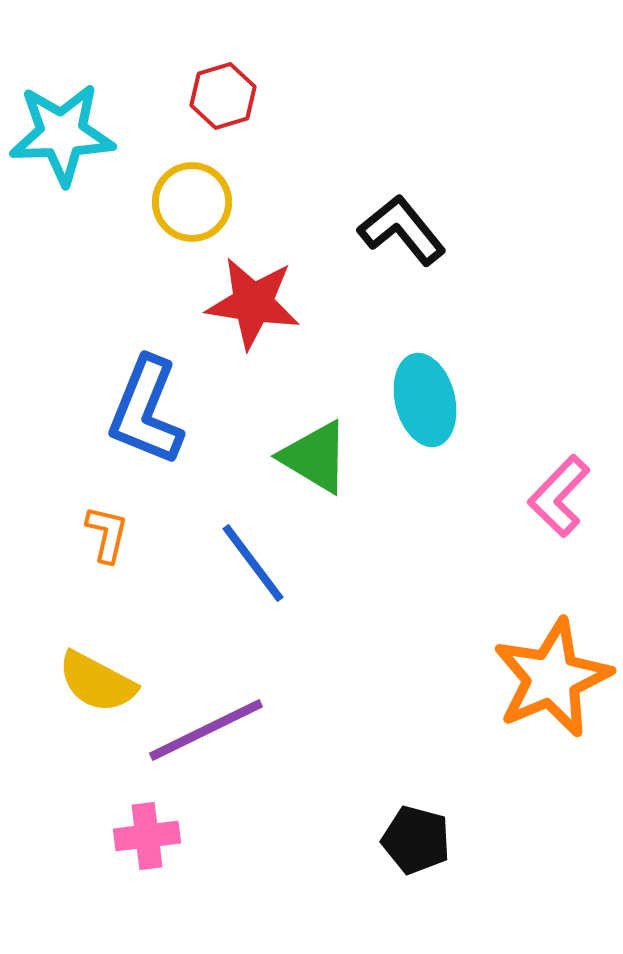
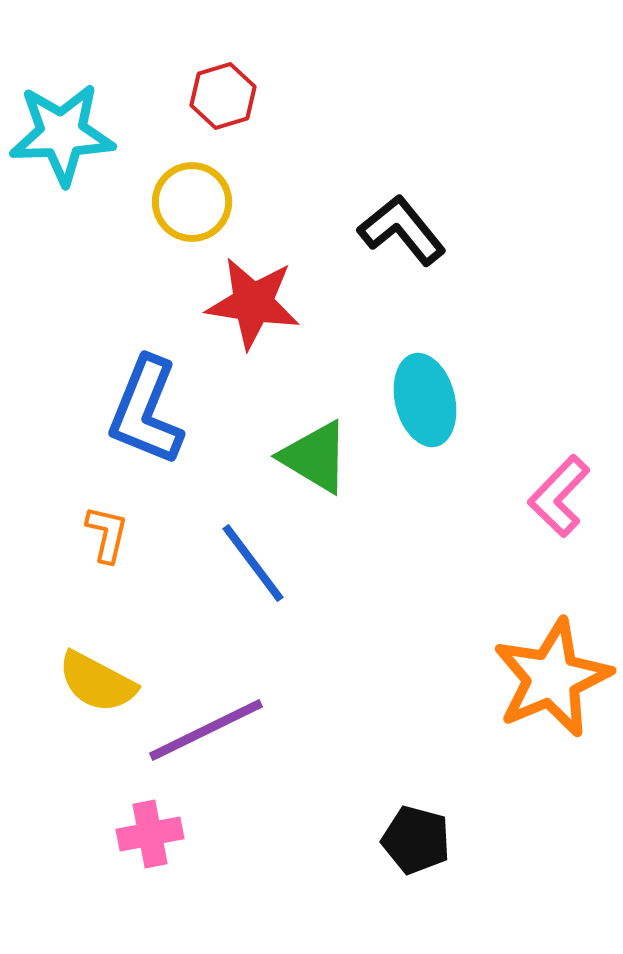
pink cross: moved 3 px right, 2 px up; rotated 4 degrees counterclockwise
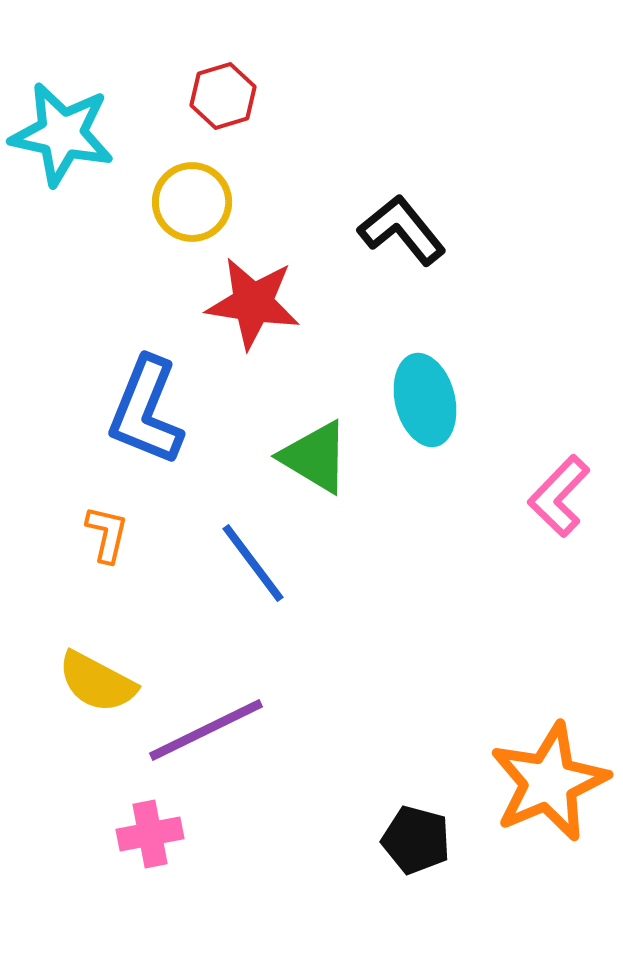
cyan star: rotated 14 degrees clockwise
orange star: moved 3 px left, 104 px down
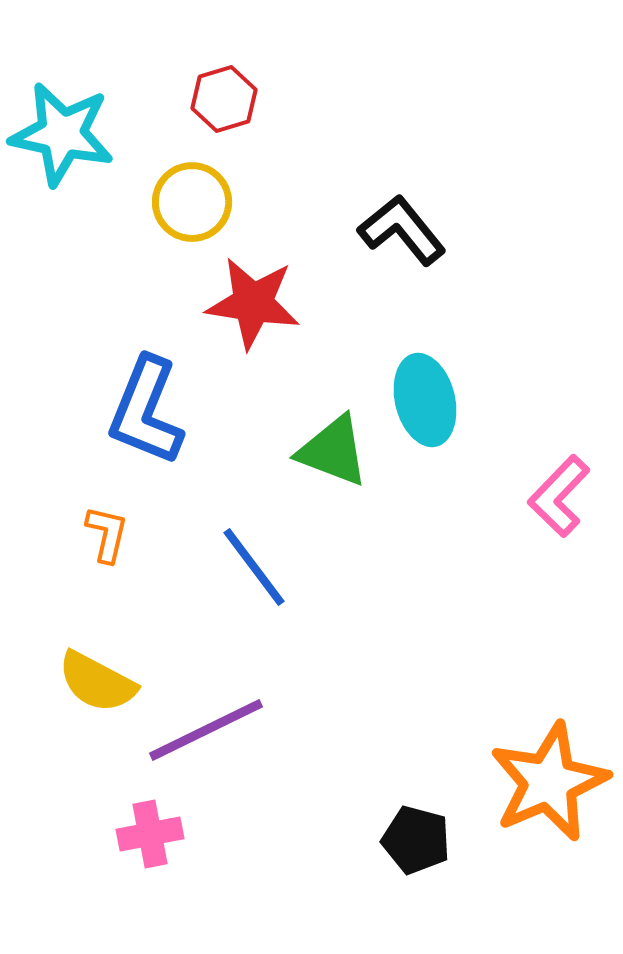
red hexagon: moved 1 px right, 3 px down
green triangle: moved 18 px right, 6 px up; rotated 10 degrees counterclockwise
blue line: moved 1 px right, 4 px down
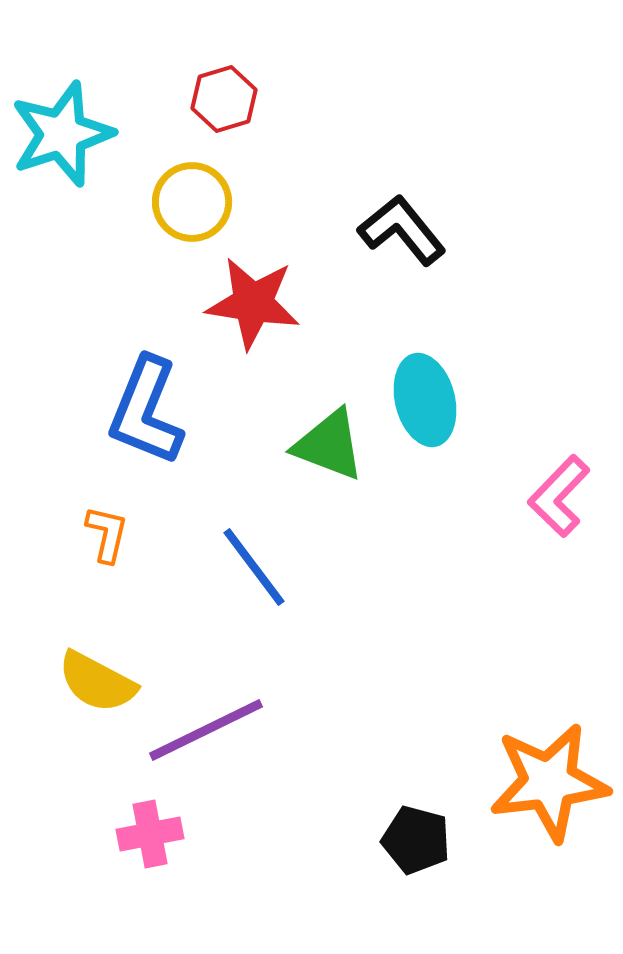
cyan star: rotated 30 degrees counterclockwise
green triangle: moved 4 px left, 6 px up
orange star: rotated 16 degrees clockwise
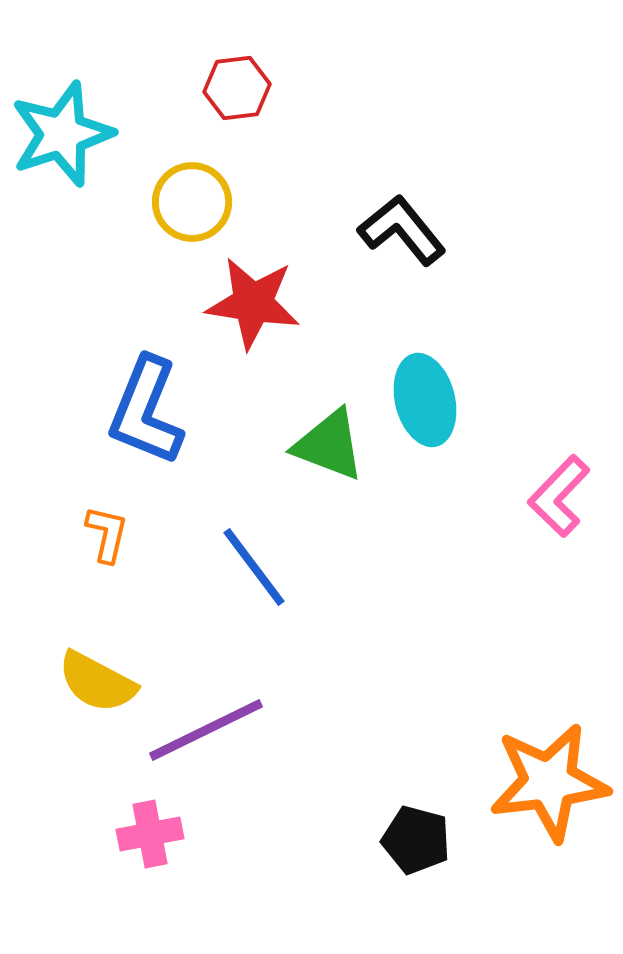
red hexagon: moved 13 px right, 11 px up; rotated 10 degrees clockwise
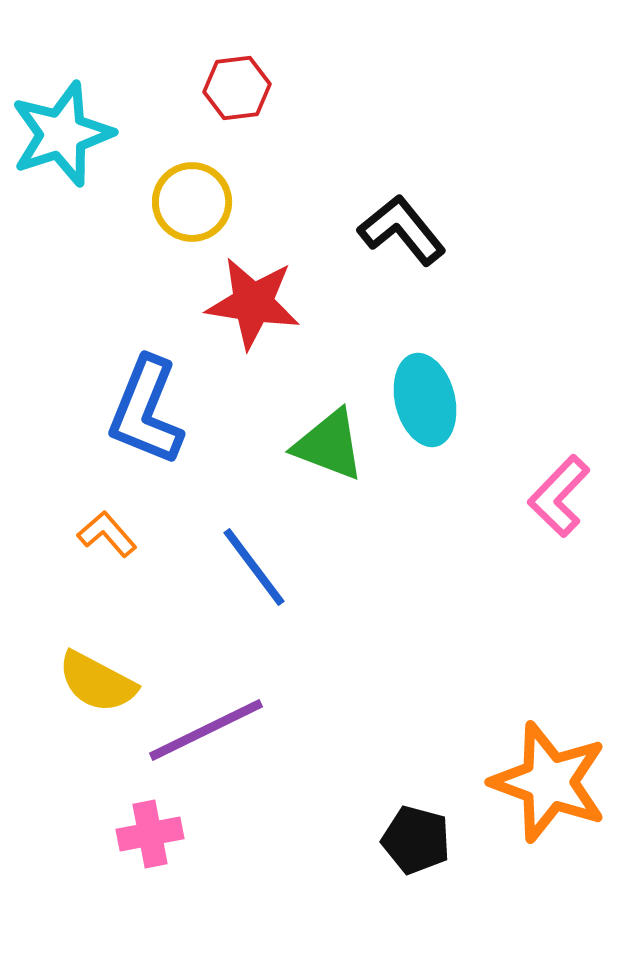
orange L-shape: rotated 54 degrees counterclockwise
orange star: rotated 27 degrees clockwise
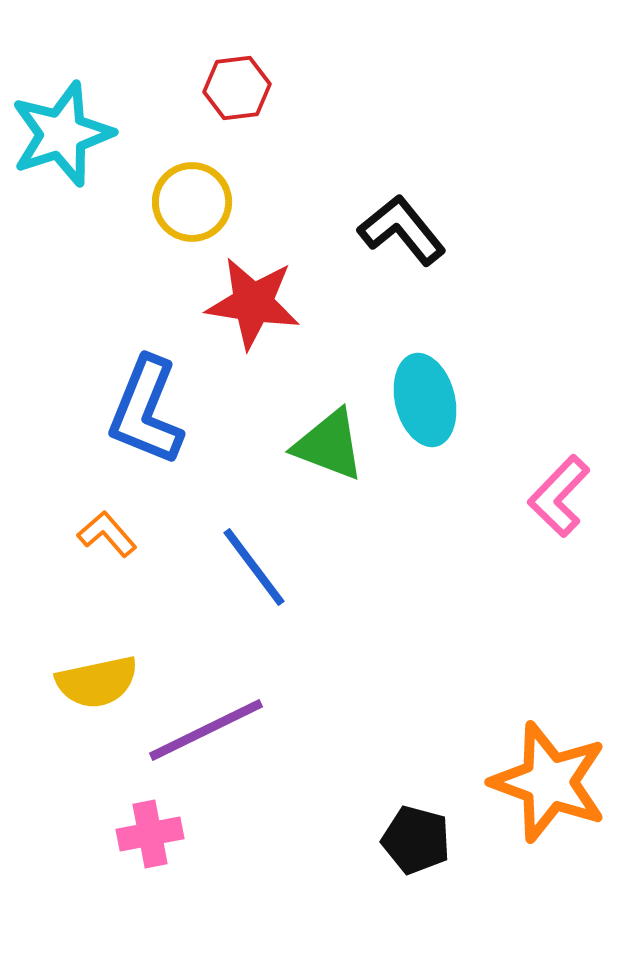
yellow semicircle: rotated 40 degrees counterclockwise
